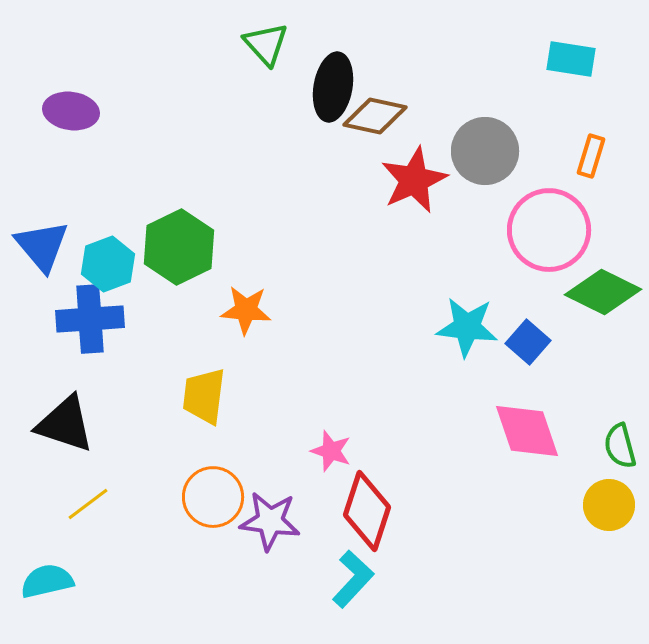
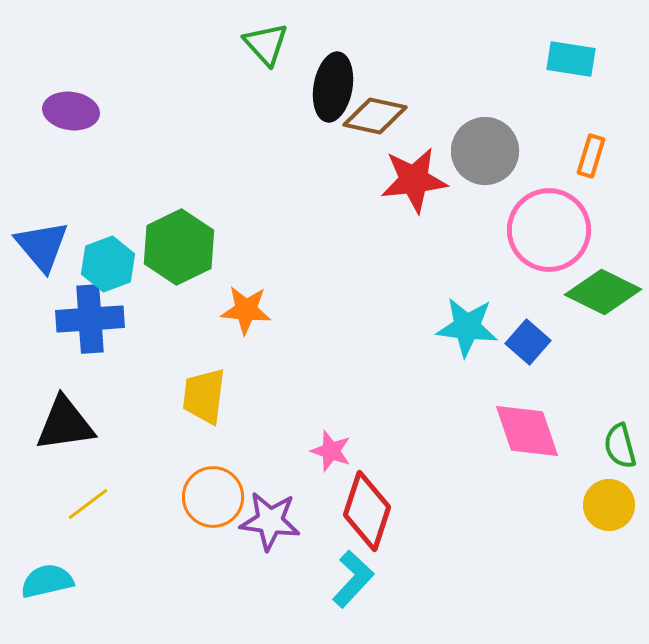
red star: rotated 18 degrees clockwise
black triangle: rotated 26 degrees counterclockwise
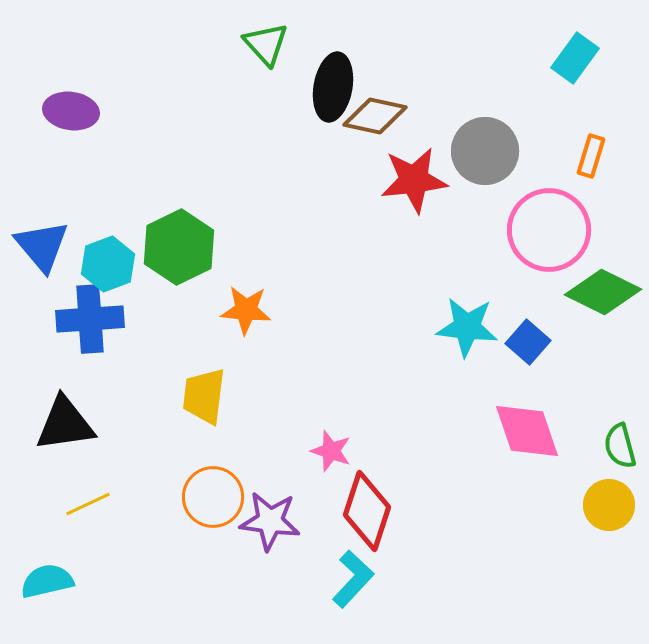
cyan rectangle: moved 4 px right, 1 px up; rotated 63 degrees counterclockwise
yellow line: rotated 12 degrees clockwise
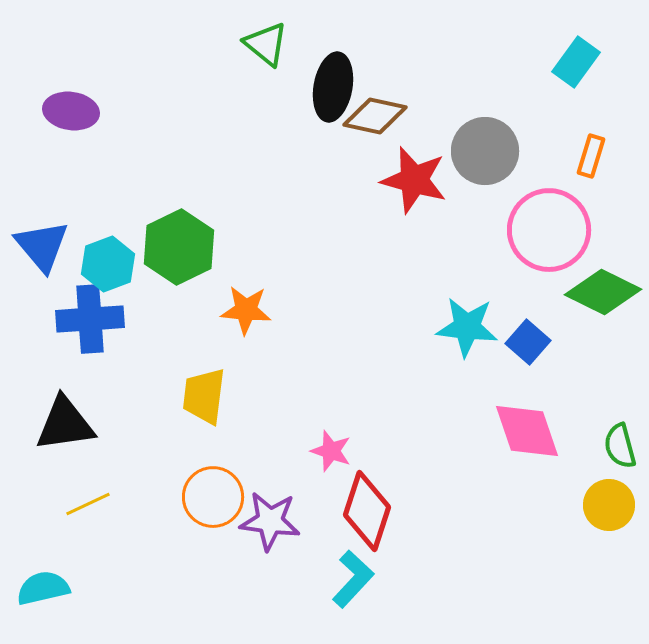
green triangle: rotated 9 degrees counterclockwise
cyan rectangle: moved 1 px right, 4 px down
red star: rotated 22 degrees clockwise
cyan semicircle: moved 4 px left, 7 px down
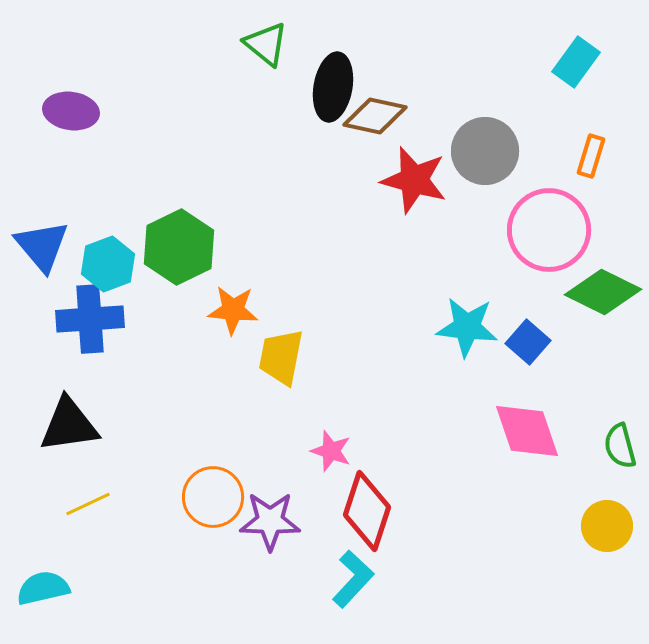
orange star: moved 13 px left
yellow trapezoid: moved 77 px right, 39 px up; rotated 4 degrees clockwise
black triangle: moved 4 px right, 1 px down
yellow circle: moved 2 px left, 21 px down
purple star: rotated 6 degrees counterclockwise
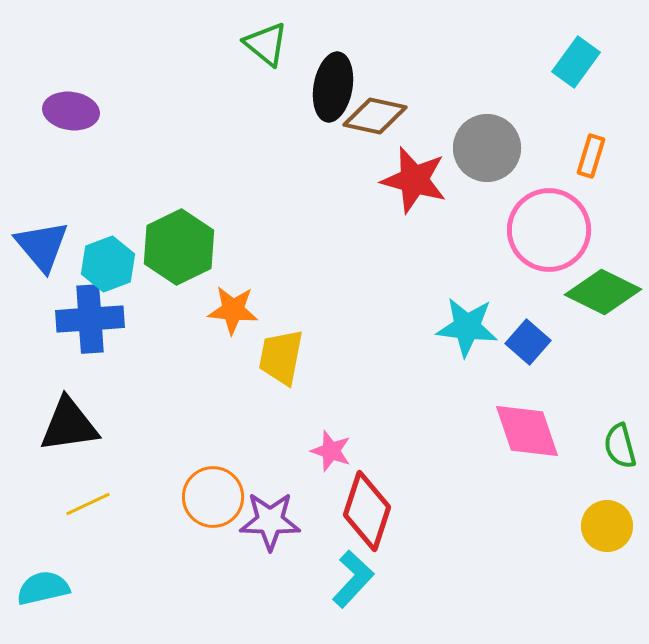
gray circle: moved 2 px right, 3 px up
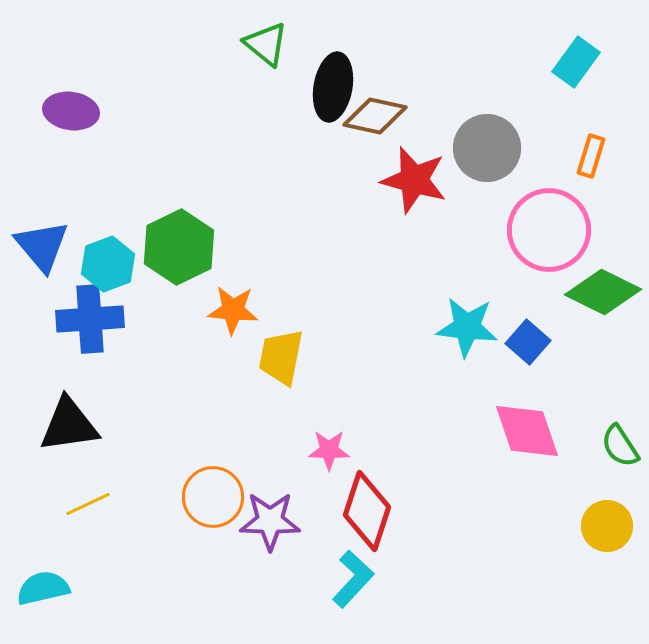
green semicircle: rotated 18 degrees counterclockwise
pink star: moved 2 px left, 1 px up; rotated 18 degrees counterclockwise
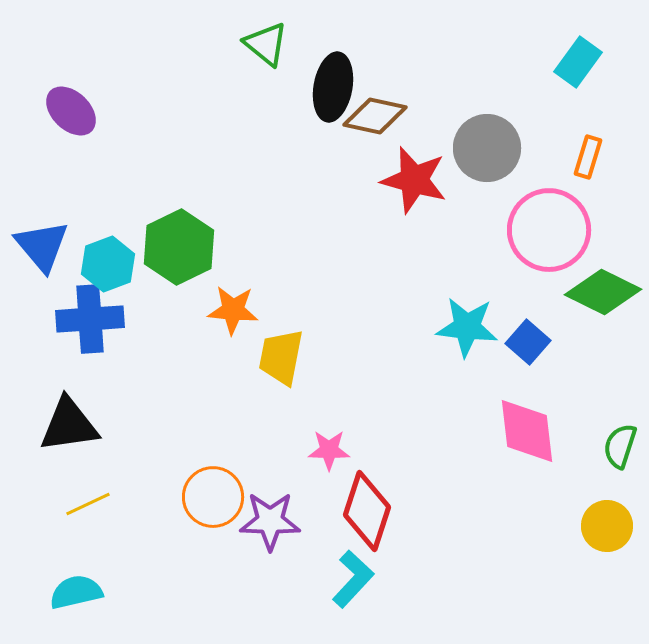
cyan rectangle: moved 2 px right
purple ellipse: rotated 36 degrees clockwise
orange rectangle: moved 3 px left, 1 px down
pink diamond: rotated 12 degrees clockwise
green semicircle: rotated 51 degrees clockwise
cyan semicircle: moved 33 px right, 4 px down
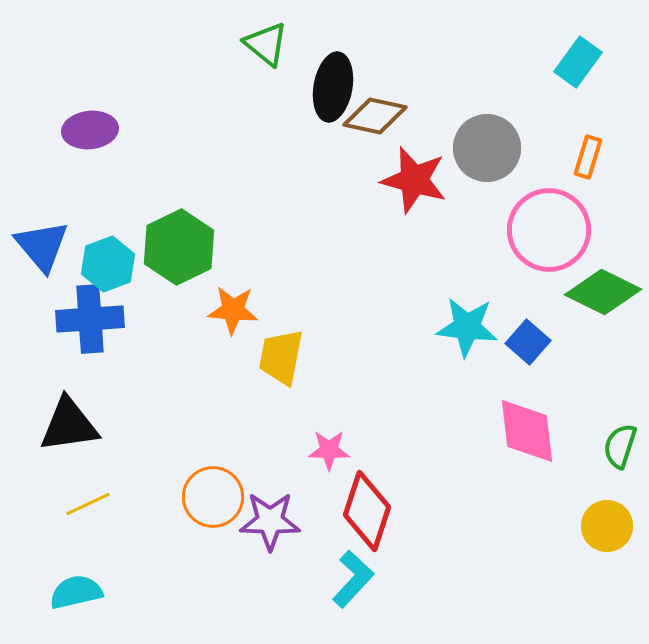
purple ellipse: moved 19 px right, 19 px down; rotated 50 degrees counterclockwise
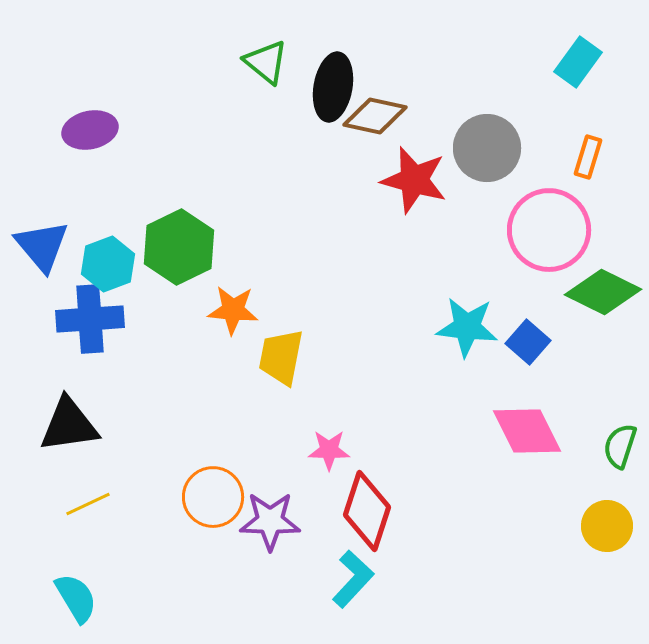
green triangle: moved 18 px down
purple ellipse: rotated 6 degrees counterclockwise
pink diamond: rotated 20 degrees counterclockwise
cyan semicircle: moved 6 px down; rotated 72 degrees clockwise
